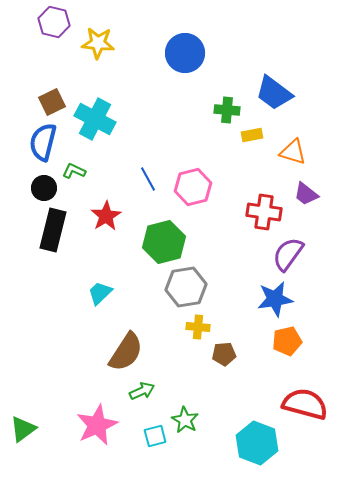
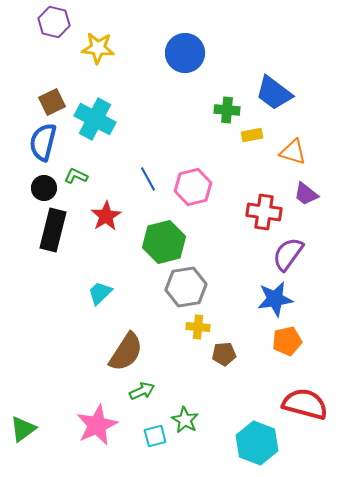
yellow star: moved 5 px down
green L-shape: moved 2 px right, 5 px down
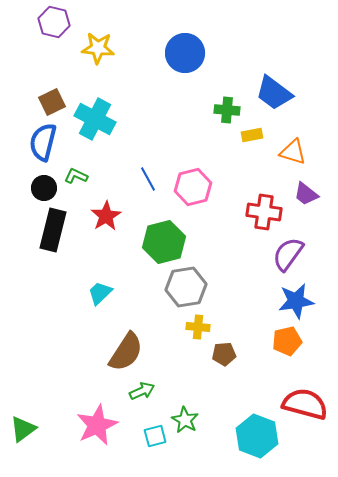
blue star: moved 21 px right, 2 px down
cyan hexagon: moved 7 px up
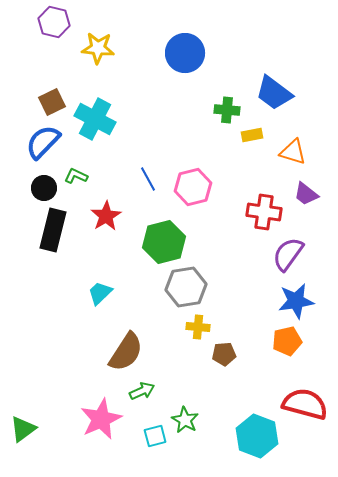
blue semicircle: rotated 30 degrees clockwise
pink star: moved 4 px right, 6 px up
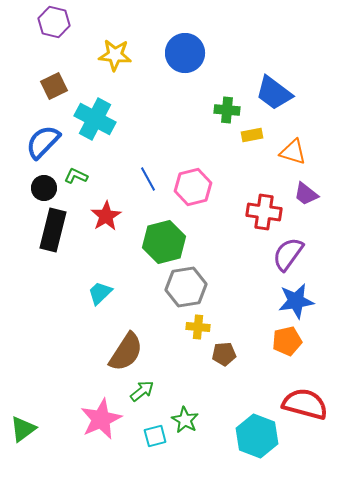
yellow star: moved 17 px right, 7 px down
brown square: moved 2 px right, 16 px up
green arrow: rotated 15 degrees counterclockwise
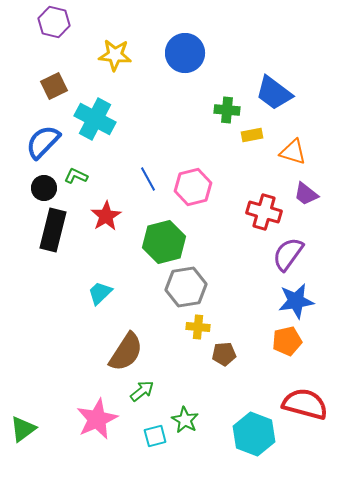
red cross: rotated 8 degrees clockwise
pink star: moved 4 px left
cyan hexagon: moved 3 px left, 2 px up
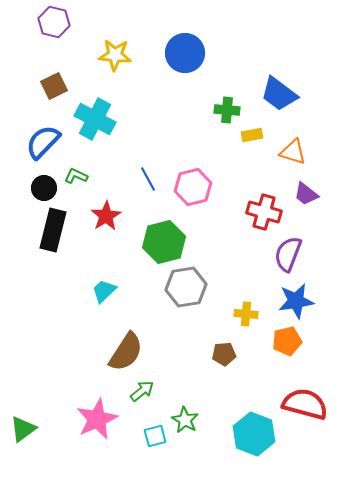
blue trapezoid: moved 5 px right, 1 px down
purple semicircle: rotated 15 degrees counterclockwise
cyan trapezoid: moved 4 px right, 2 px up
yellow cross: moved 48 px right, 13 px up
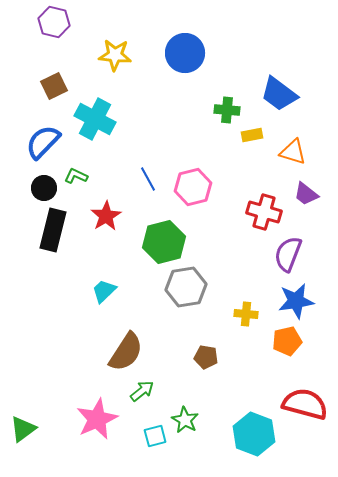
brown pentagon: moved 18 px left, 3 px down; rotated 15 degrees clockwise
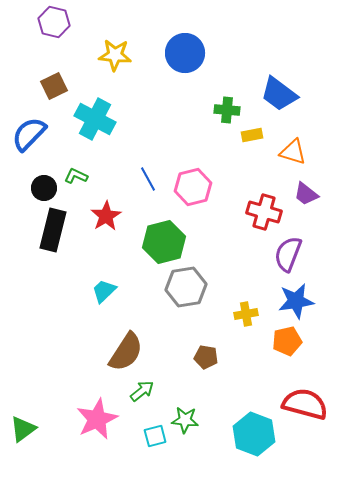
blue semicircle: moved 14 px left, 8 px up
yellow cross: rotated 15 degrees counterclockwise
green star: rotated 24 degrees counterclockwise
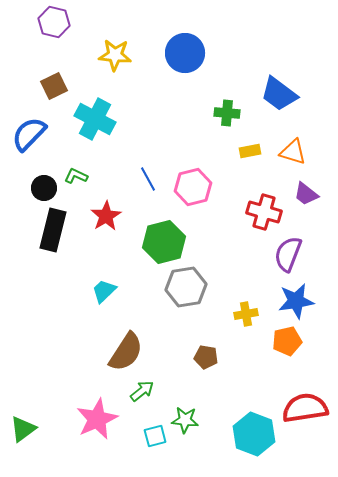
green cross: moved 3 px down
yellow rectangle: moved 2 px left, 16 px down
red semicircle: moved 4 px down; rotated 24 degrees counterclockwise
